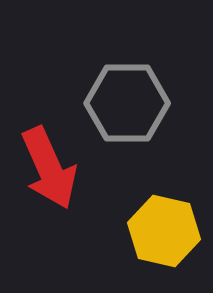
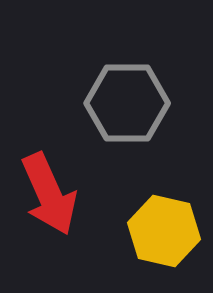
red arrow: moved 26 px down
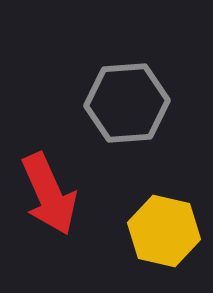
gray hexagon: rotated 4 degrees counterclockwise
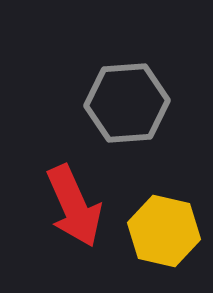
red arrow: moved 25 px right, 12 px down
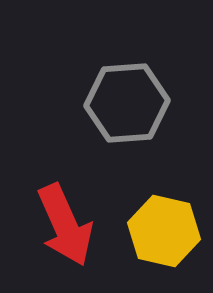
red arrow: moved 9 px left, 19 px down
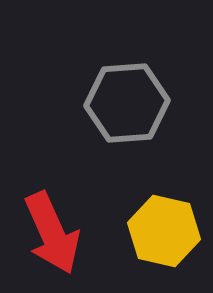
red arrow: moved 13 px left, 8 px down
